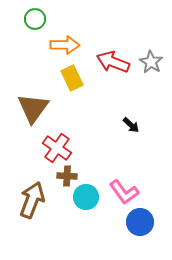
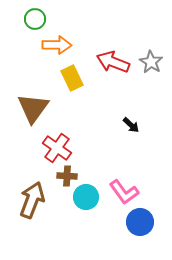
orange arrow: moved 8 px left
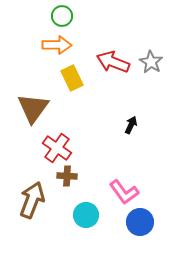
green circle: moved 27 px right, 3 px up
black arrow: rotated 108 degrees counterclockwise
cyan circle: moved 18 px down
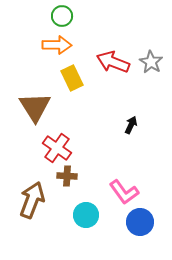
brown triangle: moved 2 px right, 1 px up; rotated 8 degrees counterclockwise
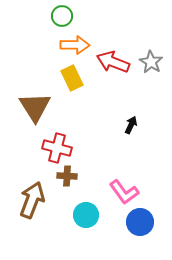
orange arrow: moved 18 px right
red cross: rotated 20 degrees counterclockwise
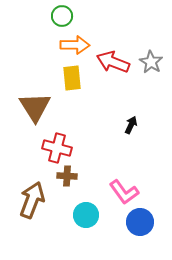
yellow rectangle: rotated 20 degrees clockwise
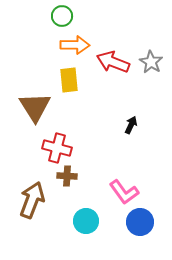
yellow rectangle: moved 3 px left, 2 px down
cyan circle: moved 6 px down
